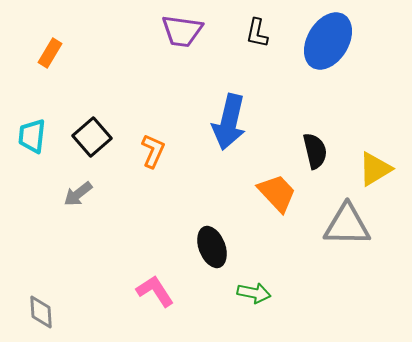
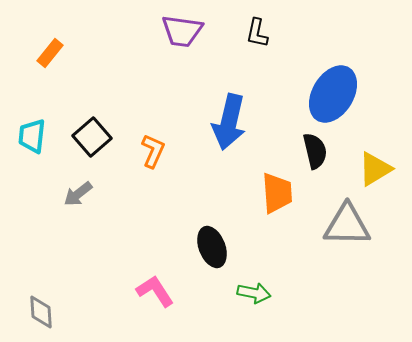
blue ellipse: moved 5 px right, 53 px down
orange rectangle: rotated 8 degrees clockwise
orange trapezoid: rotated 39 degrees clockwise
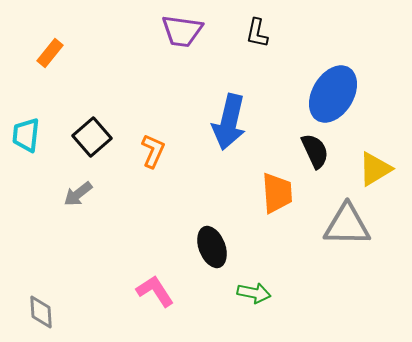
cyan trapezoid: moved 6 px left, 1 px up
black semicircle: rotated 12 degrees counterclockwise
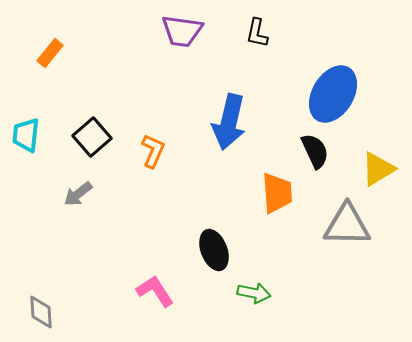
yellow triangle: moved 3 px right
black ellipse: moved 2 px right, 3 px down
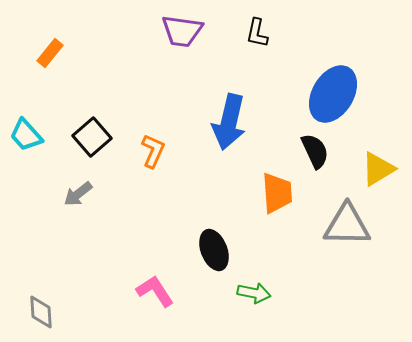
cyan trapezoid: rotated 48 degrees counterclockwise
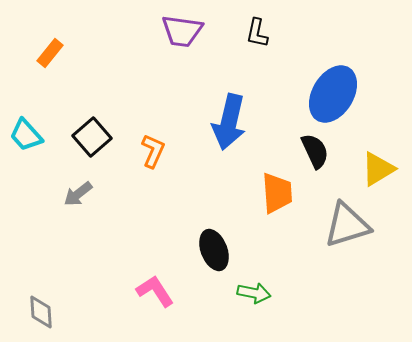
gray triangle: rotated 18 degrees counterclockwise
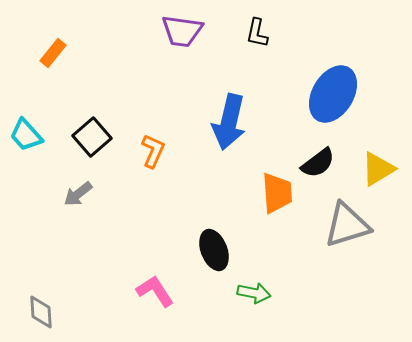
orange rectangle: moved 3 px right
black semicircle: moved 3 px right, 12 px down; rotated 78 degrees clockwise
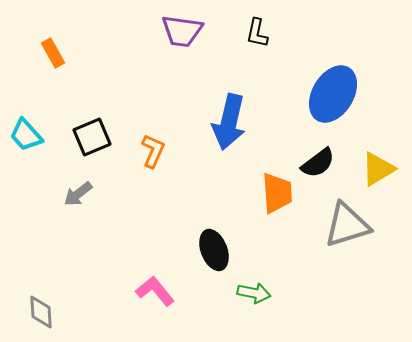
orange rectangle: rotated 68 degrees counterclockwise
black square: rotated 18 degrees clockwise
pink L-shape: rotated 6 degrees counterclockwise
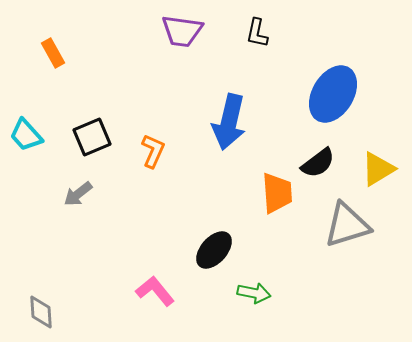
black ellipse: rotated 63 degrees clockwise
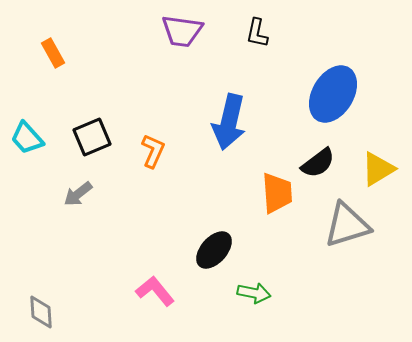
cyan trapezoid: moved 1 px right, 3 px down
